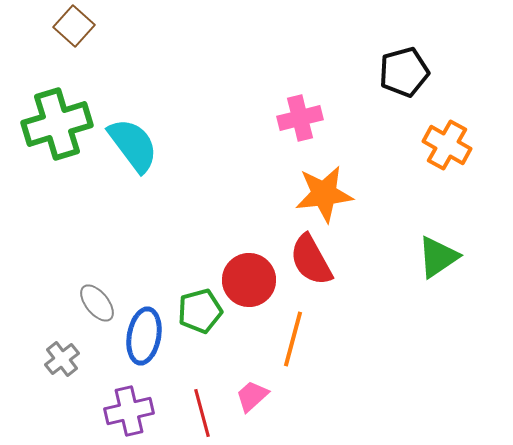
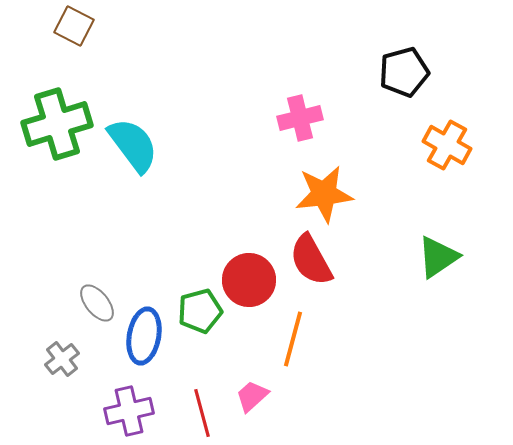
brown square: rotated 15 degrees counterclockwise
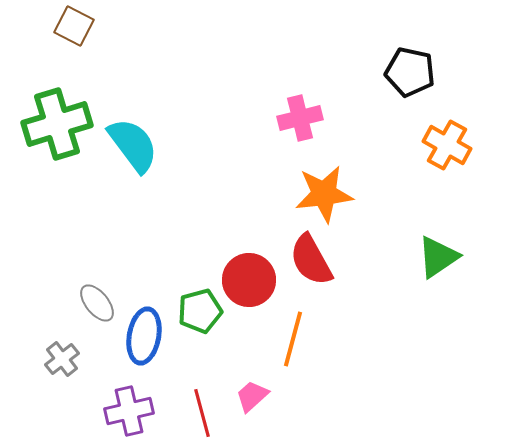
black pentagon: moved 6 px right; rotated 27 degrees clockwise
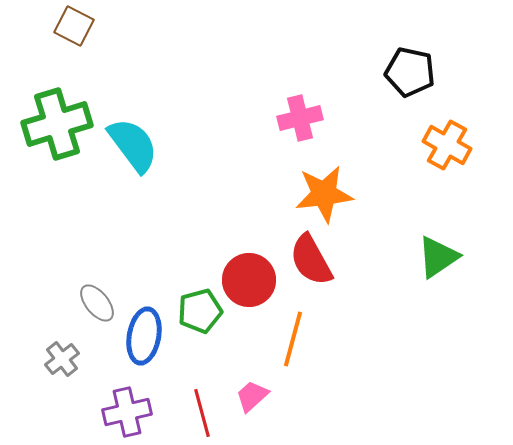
purple cross: moved 2 px left, 1 px down
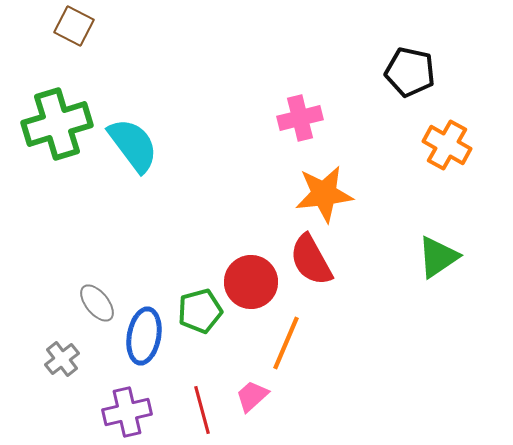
red circle: moved 2 px right, 2 px down
orange line: moved 7 px left, 4 px down; rotated 8 degrees clockwise
red line: moved 3 px up
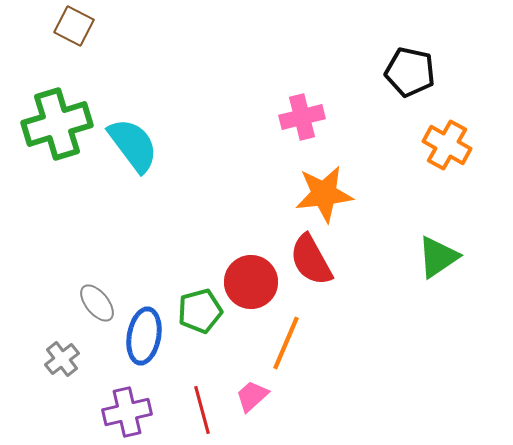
pink cross: moved 2 px right, 1 px up
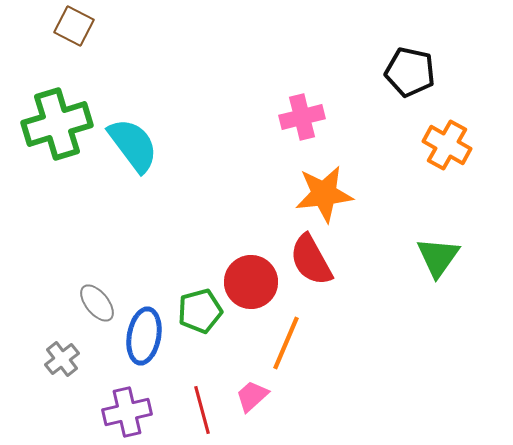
green triangle: rotated 21 degrees counterclockwise
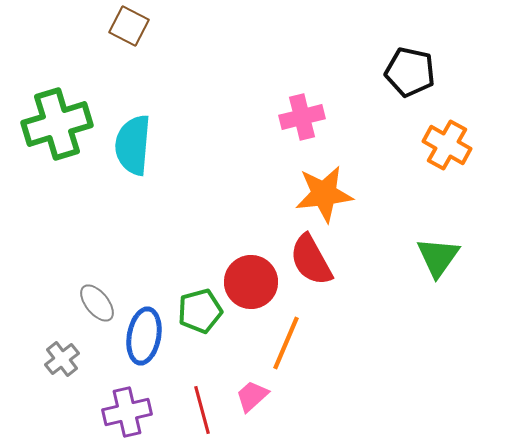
brown square: moved 55 px right
cyan semicircle: rotated 138 degrees counterclockwise
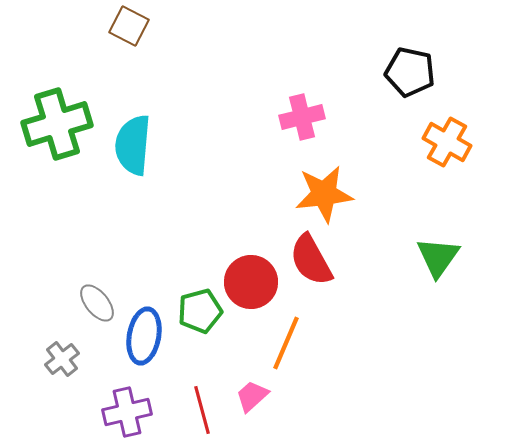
orange cross: moved 3 px up
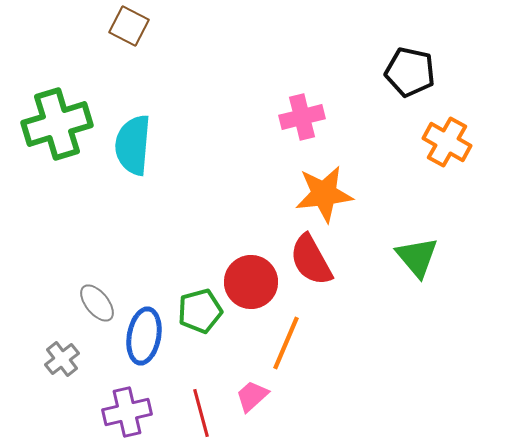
green triangle: moved 21 px left; rotated 15 degrees counterclockwise
red line: moved 1 px left, 3 px down
